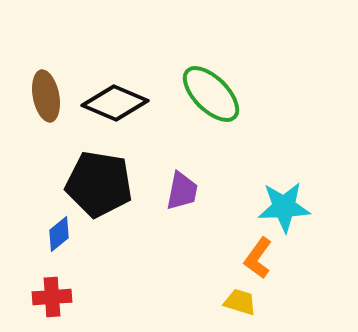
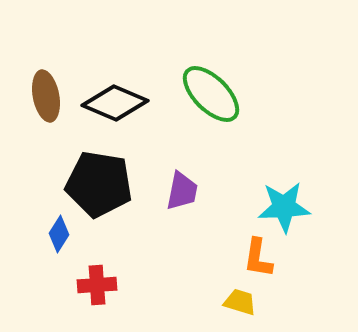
blue diamond: rotated 18 degrees counterclockwise
orange L-shape: rotated 27 degrees counterclockwise
red cross: moved 45 px right, 12 px up
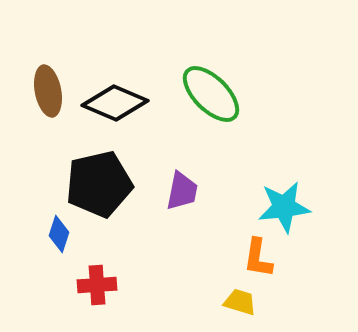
brown ellipse: moved 2 px right, 5 px up
black pentagon: rotated 22 degrees counterclockwise
cyan star: rotated 4 degrees counterclockwise
blue diamond: rotated 15 degrees counterclockwise
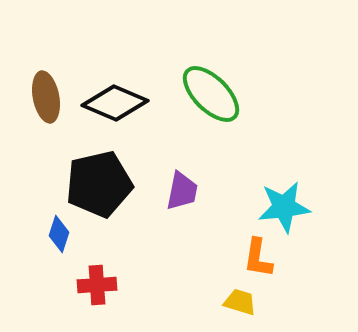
brown ellipse: moved 2 px left, 6 px down
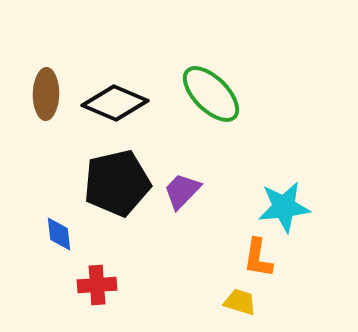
brown ellipse: moved 3 px up; rotated 12 degrees clockwise
black pentagon: moved 18 px right, 1 px up
purple trapezoid: rotated 147 degrees counterclockwise
blue diamond: rotated 24 degrees counterclockwise
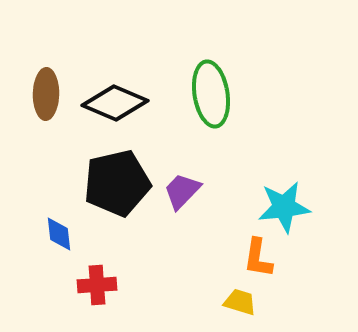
green ellipse: rotated 36 degrees clockwise
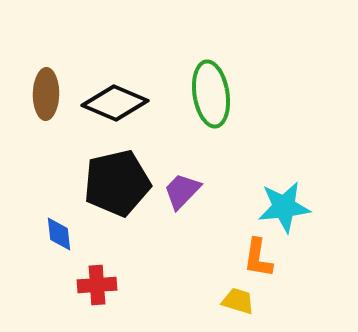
yellow trapezoid: moved 2 px left, 1 px up
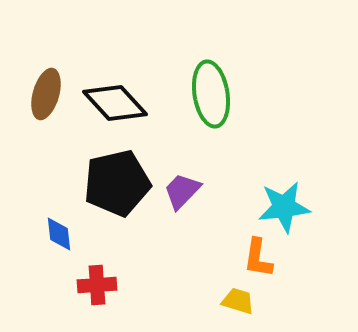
brown ellipse: rotated 15 degrees clockwise
black diamond: rotated 24 degrees clockwise
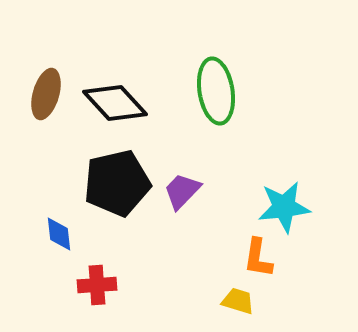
green ellipse: moved 5 px right, 3 px up
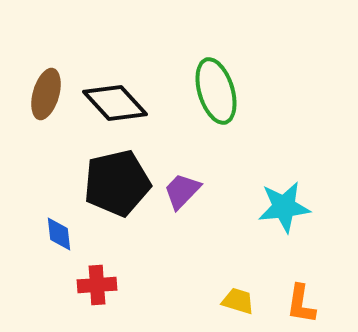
green ellipse: rotated 8 degrees counterclockwise
orange L-shape: moved 43 px right, 46 px down
